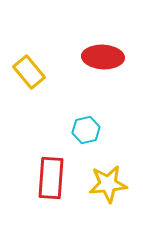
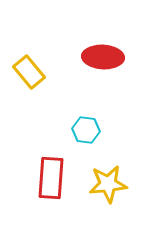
cyan hexagon: rotated 20 degrees clockwise
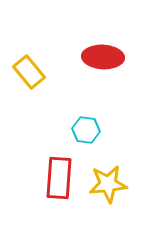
red rectangle: moved 8 px right
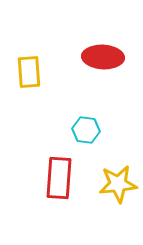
yellow rectangle: rotated 36 degrees clockwise
yellow star: moved 10 px right
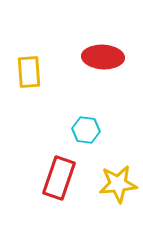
red rectangle: rotated 15 degrees clockwise
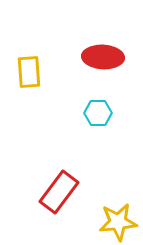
cyan hexagon: moved 12 px right, 17 px up; rotated 8 degrees counterclockwise
red rectangle: moved 14 px down; rotated 18 degrees clockwise
yellow star: moved 38 px down
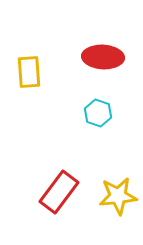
cyan hexagon: rotated 20 degrees clockwise
yellow star: moved 26 px up
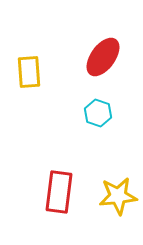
red ellipse: rotated 57 degrees counterclockwise
red rectangle: rotated 30 degrees counterclockwise
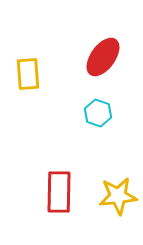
yellow rectangle: moved 1 px left, 2 px down
red rectangle: rotated 6 degrees counterclockwise
